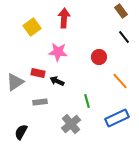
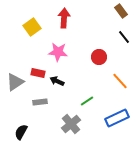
green line: rotated 72 degrees clockwise
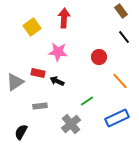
gray rectangle: moved 4 px down
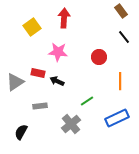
orange line: rotated 42 degrees clockwise
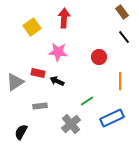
brown rectangle: moved 1 px right, 1 px down
blue rectangle: moved 5 px left
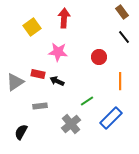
red rectangle: moved 1 px down
blue rectangle: moved 1 px left; rotated 20 degrees counterclockwise
